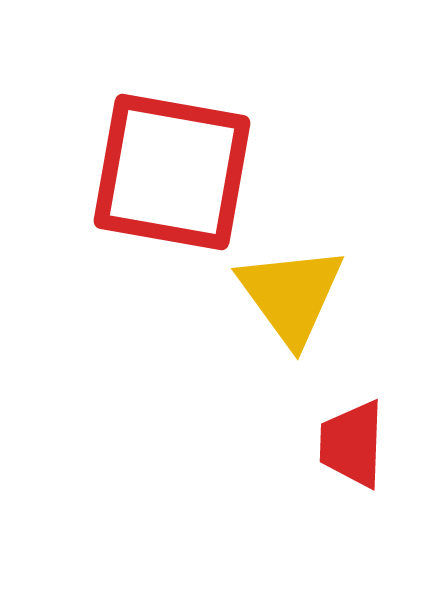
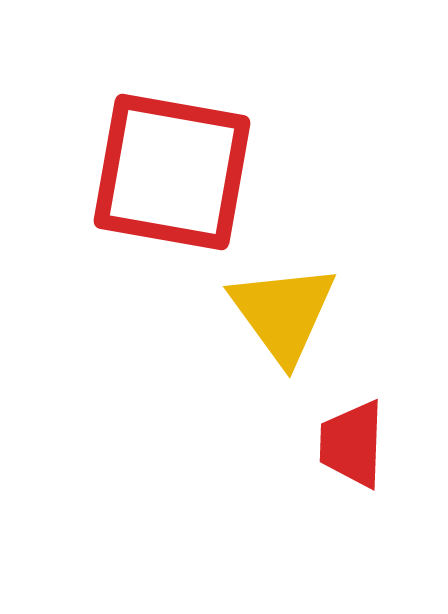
yellow triangle: moved 8 px left, 18 px down
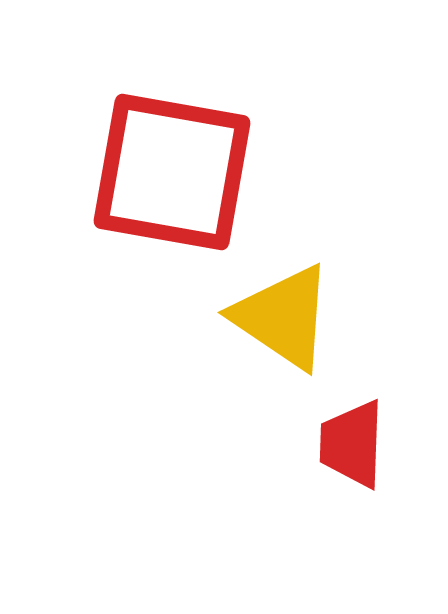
yellow triangle: moved 4 px down; rotated 20 degrees counterclockwise
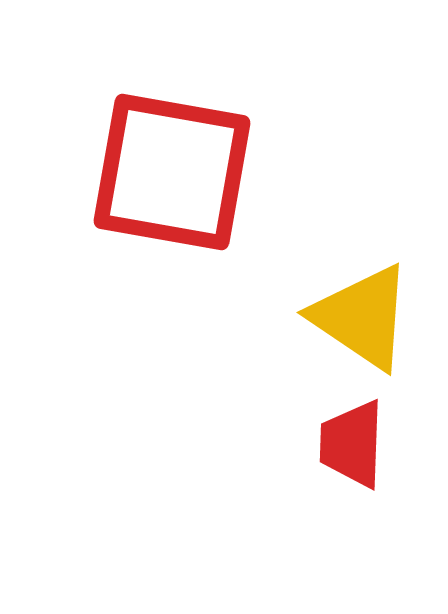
yellow triangle: moved 79 px right
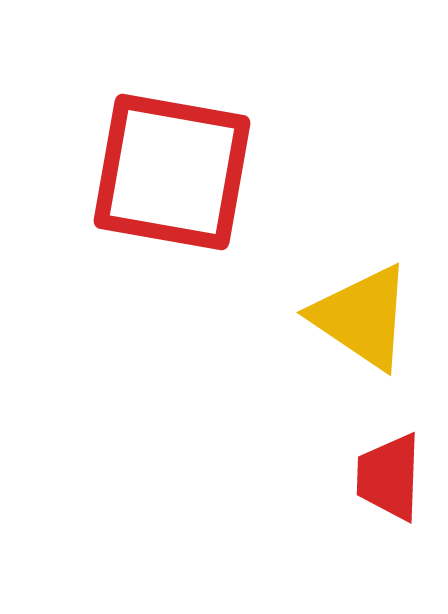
red trapezoid: moved 37 px right, 33 px down
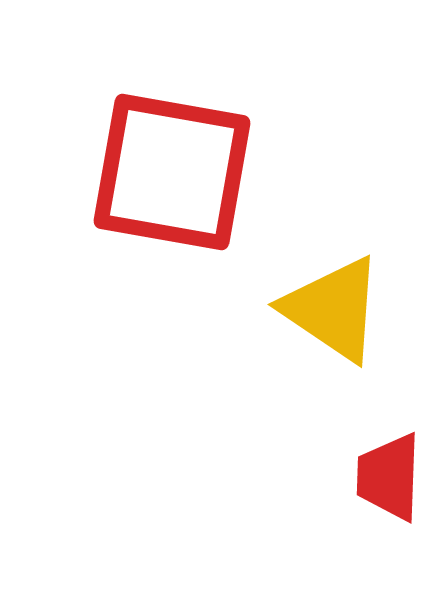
yellow triangle: moved 29 px left, 8 px up
